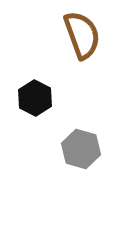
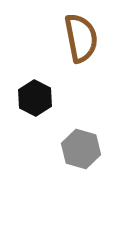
brown semicircle: moved 1 px left, 3 px down; rotated 9 degrees clockwise
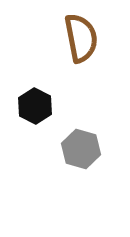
black hexagon: moved 8 px down
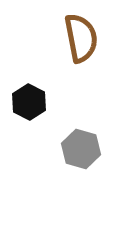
black hexagon: moved 6 px left, 4 px up
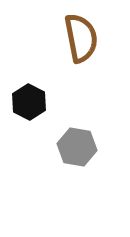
gray hexagon: moved 4 px left, 2 px up; rotated 6 degrees counterclockwise
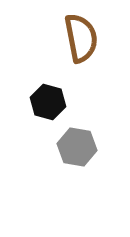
black hexagon: moved 19 px right; rotated 12 degrees counterclockwise
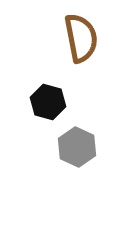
gray hexagon: rotated 15 degrees clockwise
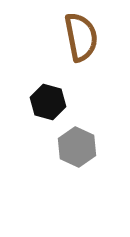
brown semicircle: moved 1 px up
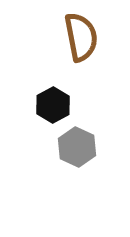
black hexagon: moved 5 px right, 3 px down; rotated 16 degrees clockwise
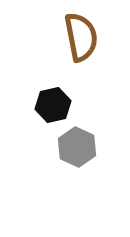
black hexagon: rotated 16 degrees clockwise
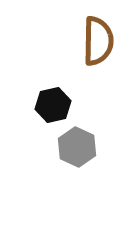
brown semicircle: moved 17 px right, 4 px down; rotated 12 degrees clockwise
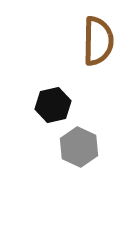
gray hexagon: moved 2 px right
